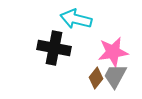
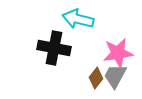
cyan arrow: moved 2 px right
pink star: moved 5 px right, 1 px down
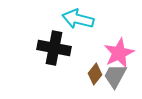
pink star: moved 1 px right; rotated 16 degrees counterclockwise
brown diamond: moved 1 px left, 4 px up
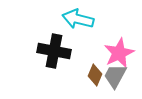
black cross: moved 3 px down
brown diamond: moved 1 px down; rotated 15 degrees counterclockwise
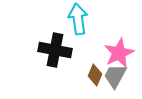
cyan arrow: rotated 68 degrees clockwise
black cross: moved 1 px right, 1 px up
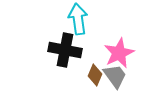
black cross: moved 10 px right
gray trapezoid: rotated 116 degrees clockwise
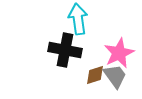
brown diamond: rotated 50 degrees clockwise
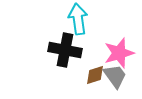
pink star: rotated 8 degrees clockwise
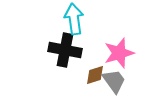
cyan arrow: moved 4 px left
gray trapezoid: moved 1 px left, 5 px down
